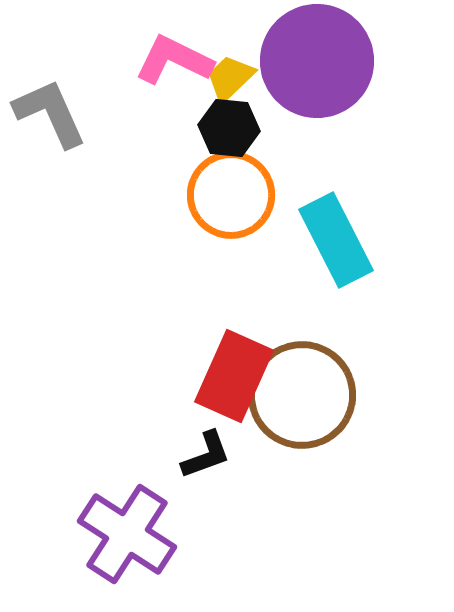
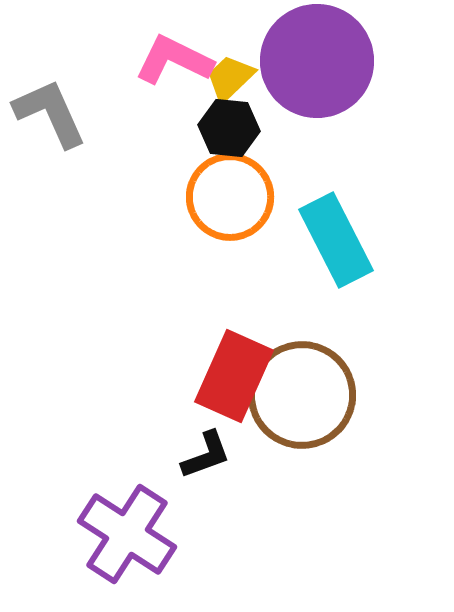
orange circle: moved 1 px left, 2 px down
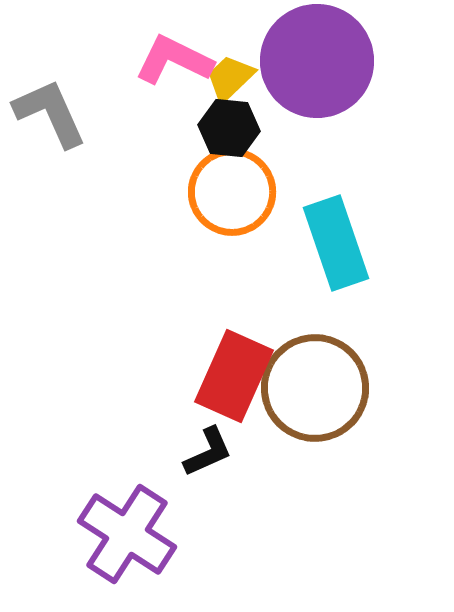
orange circle: moved 2 px right, 5 px up
cyan rectangle: moved 3 px down; rotated 8 degrees clockwise
brown circle: moved 13 px right, 7 px up
black L-shape: moved 2 px right, 3 px up; rotated 4 degrees counterclockwise
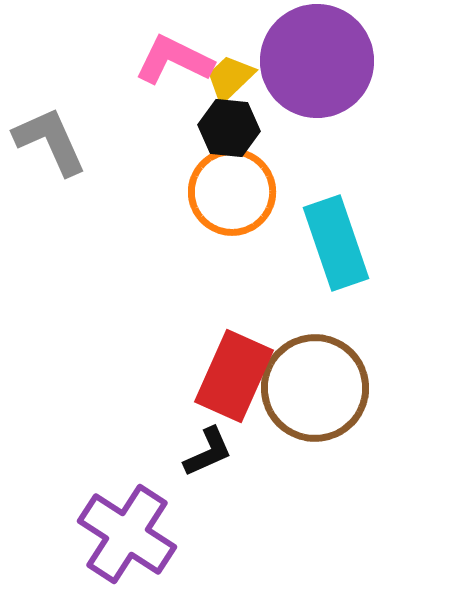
gray L-shape: moved 28 px down
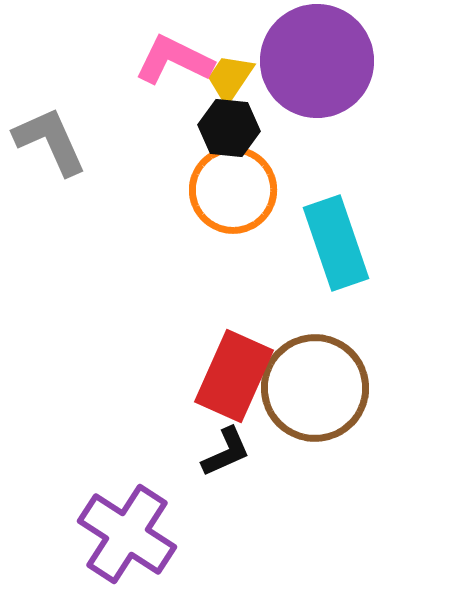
yellow trapezoid: rotated 12 degrees counterclockwise
orange circle: moved 1 px right, 2 px up
black L-shape: moved 18 px right
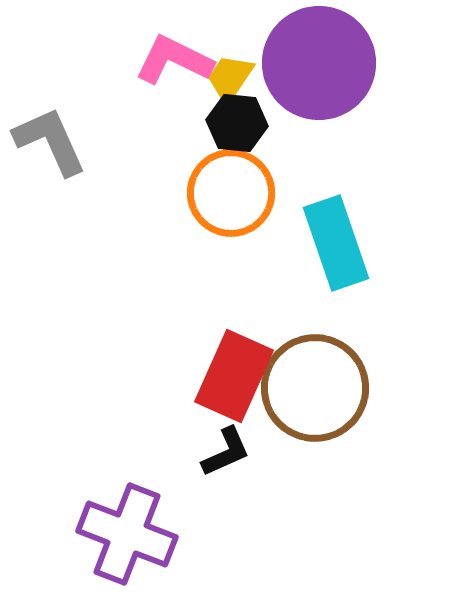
purple circle: moved 2 px right, 2 px down
black hexagon: moved 8 px right, 5 px up
orange circle: moved 2 px left, 3 px down
purple cross: rotated 12 degrees counterclockwise
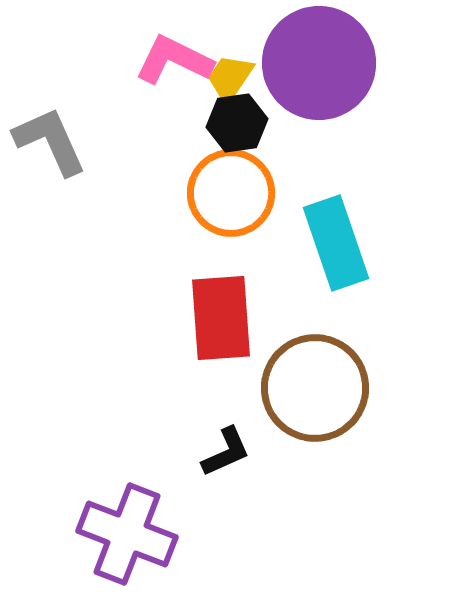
black hexagon: rotated 14 degrees counterclockwise
red rectangle: moved 13 px left, 58 px up; rotated 28 degrees counterclockwise
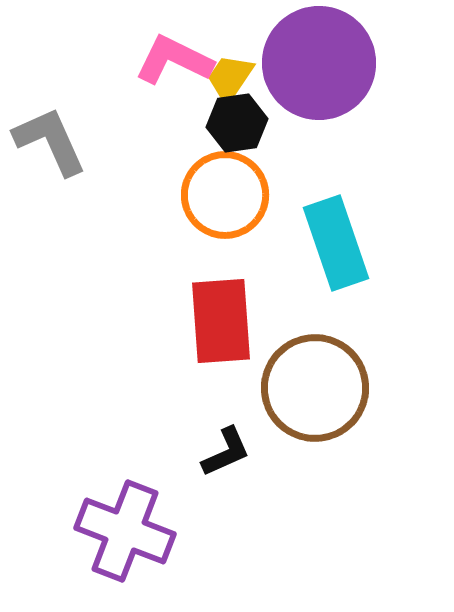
orange circle: moved 6 px left, 2 px down
red rectangle: moved 3 px down
purple cross: moved 2 px left, 3 px up
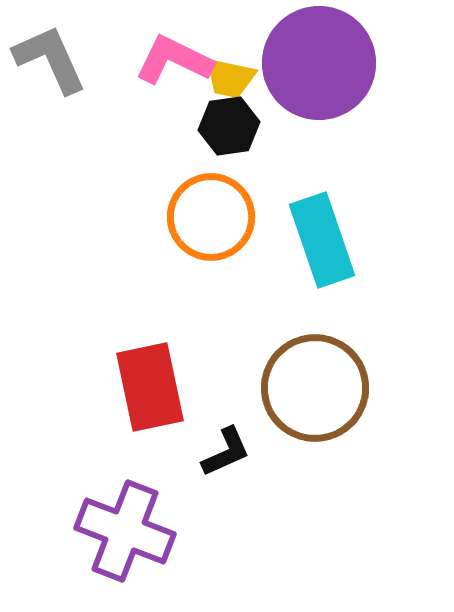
yellow trapezoid: rotated 112 degrees counterclockwise
black hexagon: moved 8 px left, 3 px down
gray L-shape: moved 82 px up
orange circle: moved 14 px left, 22 px down
cyan rectangle: moved 14 px left, 3 px up
red rectangle: moved 71 px left, 66 px down; rotated 8 degrees counterclockwise
